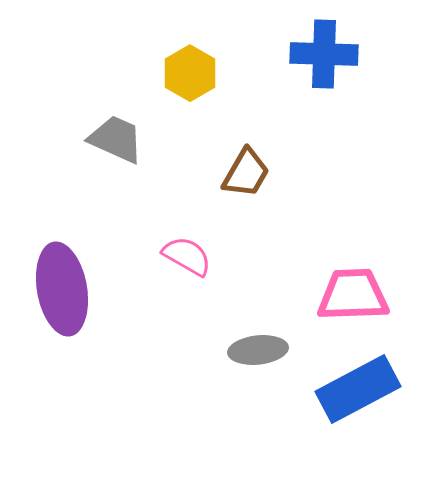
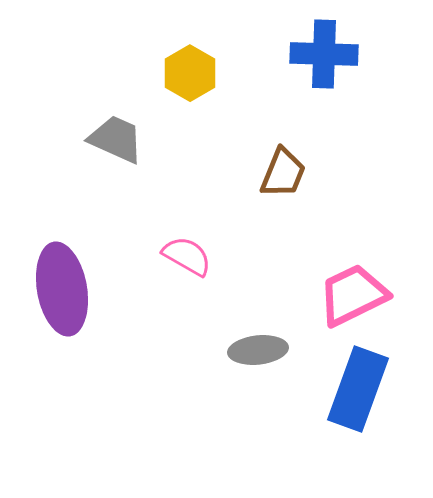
brown trapezoid: moved 37 px right; rotated 8 degrees counterclockwise
pink trapezoid: rotated 24 degrees counterclockwise
blue rectangle: rotated 42 degrees counterclockwise
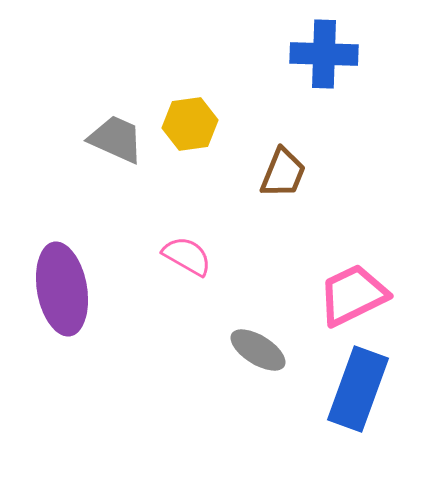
yellow hexagon: moved 51 px down; rotated 22 degrees clockwise
gray ellipse: rotated 38 degrees clockwise
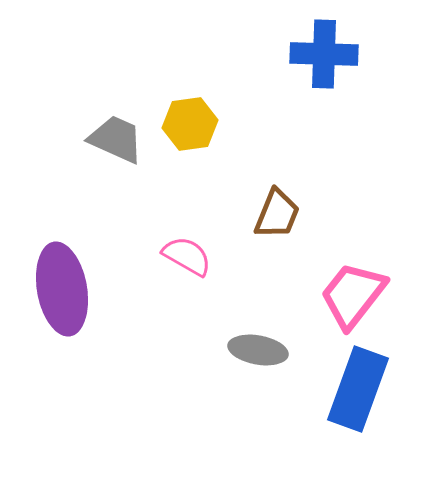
brown trapezoid: moved 6 px left, 41 px down
pink trapezoid: rotated 26 degrees counterclockwise
gray ellipse: rotated 22 degrees counterclockwise
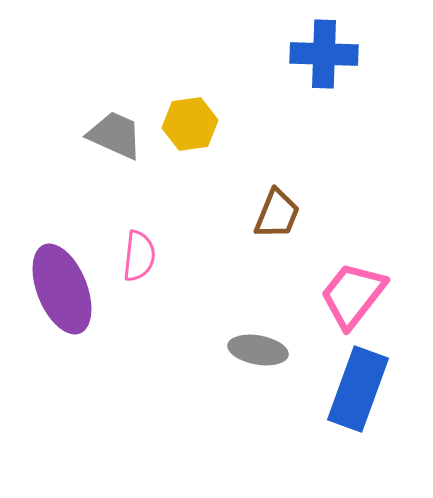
gray trapezoid: moved 1 px left, 4 px up
pink semicircle: moved 48 px left; rotated 66 degrees clockwise
purple ellipse: rotated 12 degrees counterclockwise
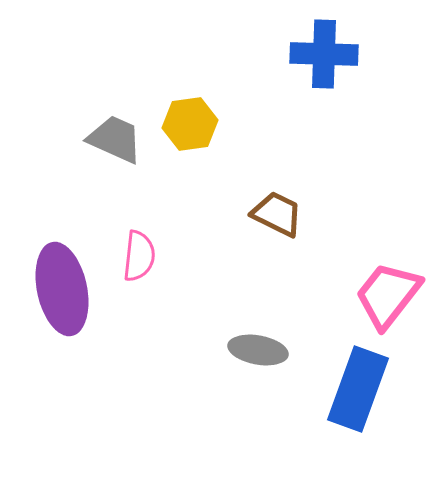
gray trapezoid: moved 4 px down
brown trapezoid: rotated 86 degrees counterclockwise
purple ellipse: rotated 10 degrees clockwise
pink trapezoid: moved 35 px right
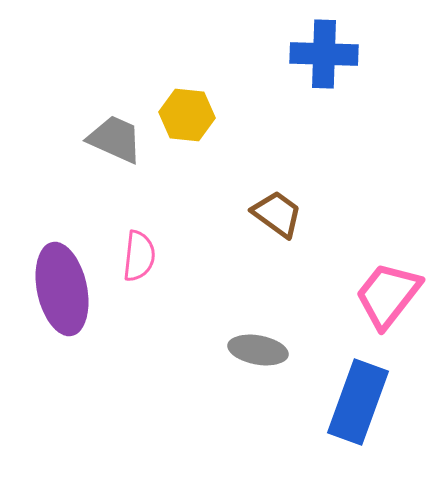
yellow hexagon: moved 3 px left, 9 px up; rotated 14 degrees clockwise
brown trapezoid: rotated 10 degrees clockwise
blue rectangle: moved 13 px down
